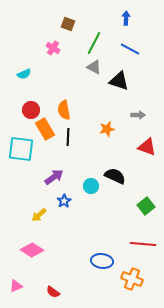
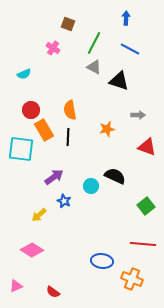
orange semicircle: moved 6 px right
orange rectangle: moved 1 px left, 1 px down
blue star: rotated 16 degrees counterclockwise
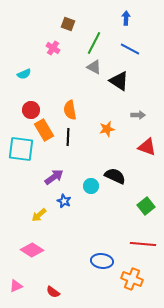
black triangle: rotated 15 degrees clockwise
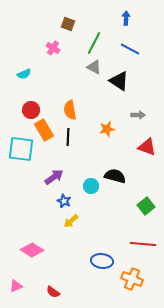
black semicircle: rotated 10 degrees counterclockwise
yellow arrow: moved 32 px right, 6 px down
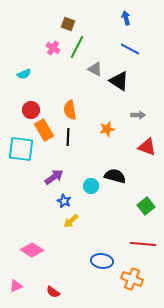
blue arrow: rotated 16 degrees counterclockwise
green line: moved 17 px left, 4 px down
gray triangle: moved 1 px right, 2 px down
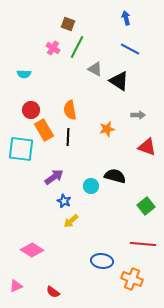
cyan semicircle: rotated 24 degrees clockwise
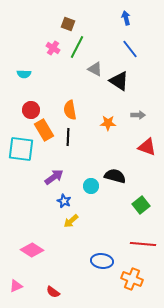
blue line: rotated 24 degrees clockwise
orange star: moved 1 px right, 6 px up; rotated 14 degrees clockwise
green square: moved 5 px left, 1 px up
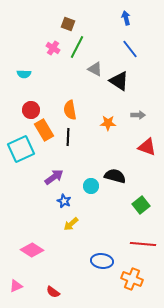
cyan square: rotated 32 degrees counterclockwise
yellow arrow: moved 3 px down
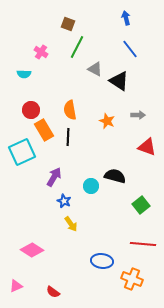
pink cross: moved 12 px left, 4 px down
orange star: moved 1 px left, 2 px up; rotated 21 degrees clockwise
cyan square: moved 1 px right, 3 px down
purple arrow: rotated 24 degrees counterclockwise
yellow arrow: rotated 84 degrees counterclockwise
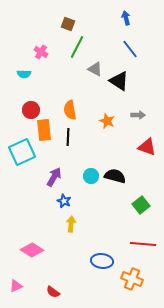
orange rectangle: rotated 25 degrees clockwise
cyan circle: moved 10 px up
yellow arrow: rotated 140 degrees counterclockwise
